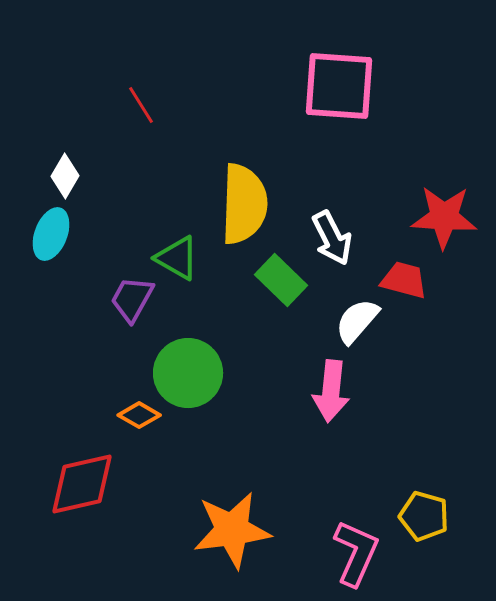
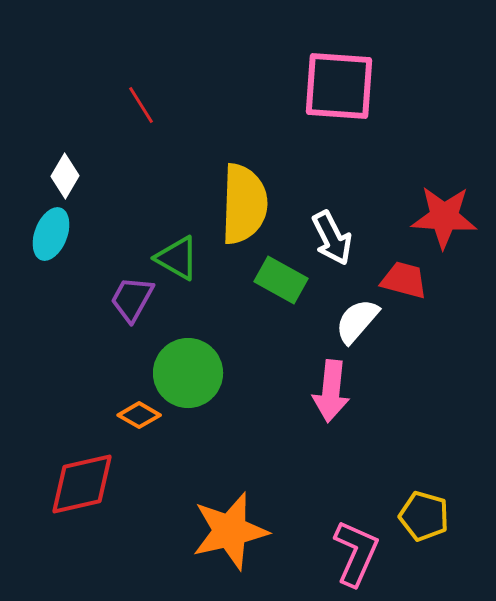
green rectangle: rotated 15 degrees counterclockwise
orange star: moved 2 px left, 1 px down; rotated 6 degrees counterclockwise
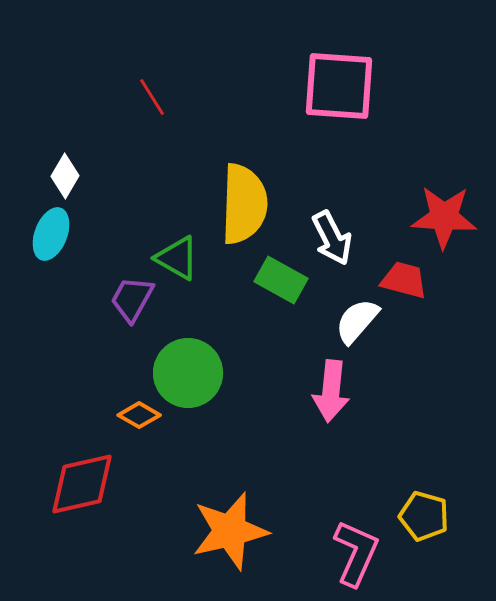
red line: moved 11 px right, 8 px up
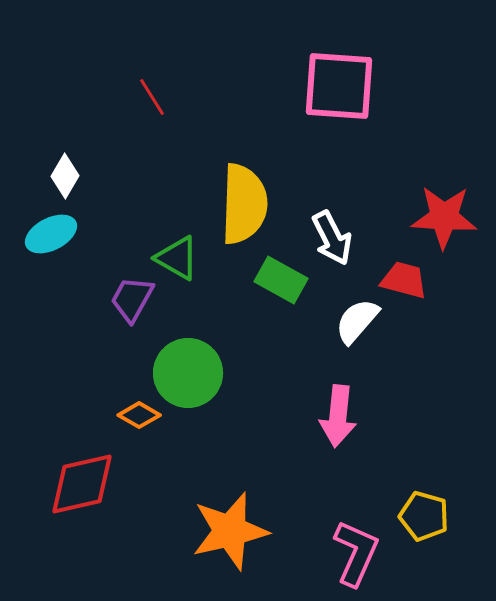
cyan ellipse: rotated 42 degrees clockwise
pink arrow: moved 7 px right, 25 px down
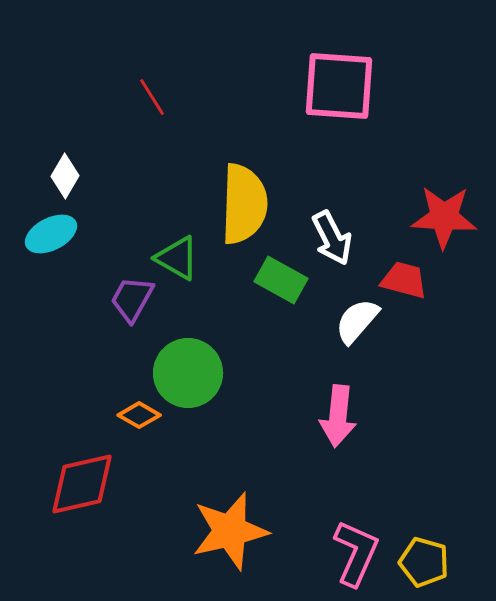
yellow pentagon: moved 46 px down
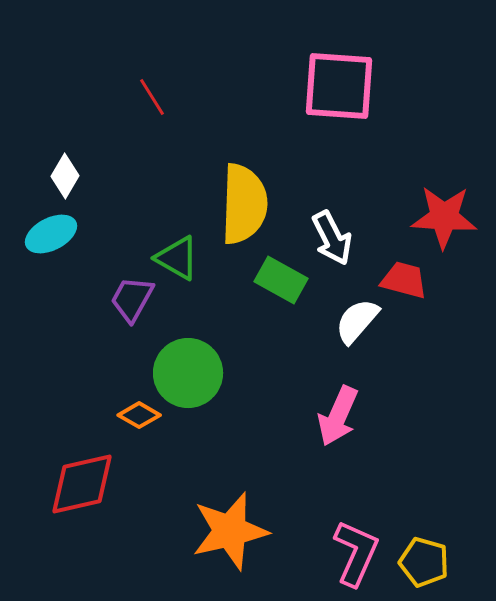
pink arrow: rotated 18 degrees clockwise
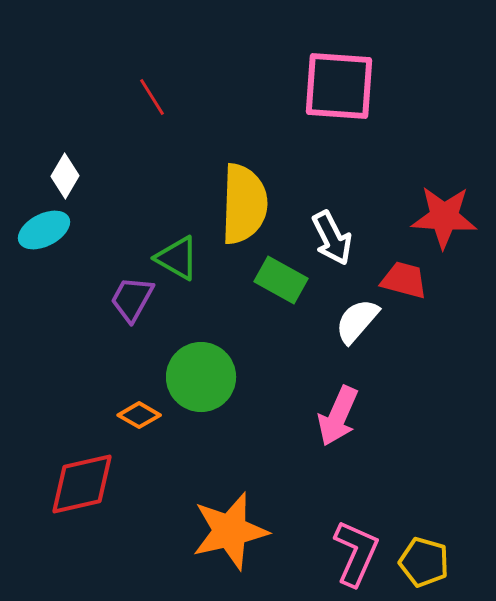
cyan ellipse: moved 7 px left, 4 px up
green circle: moved 13 px right, 4 px down
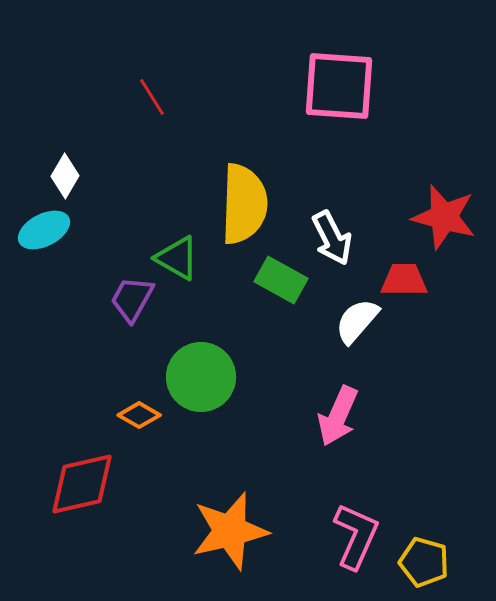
red star: rotated 12 degrees clockwise
red trapezoid: rotated 15 degrees counterclockwise
pink L-shape: moved 17 px up
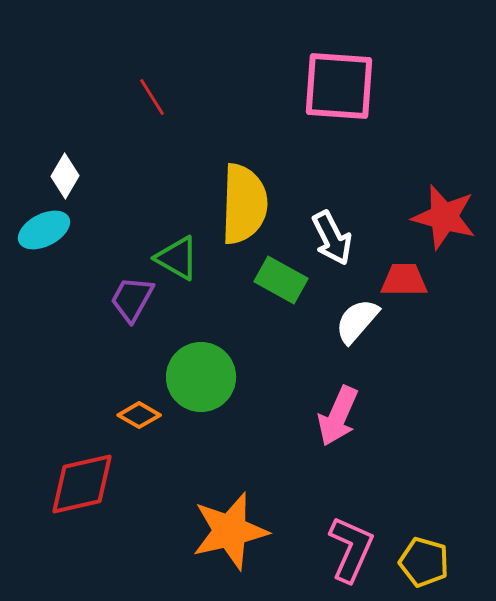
pink L-shape: moved 5 px left, 13 px down
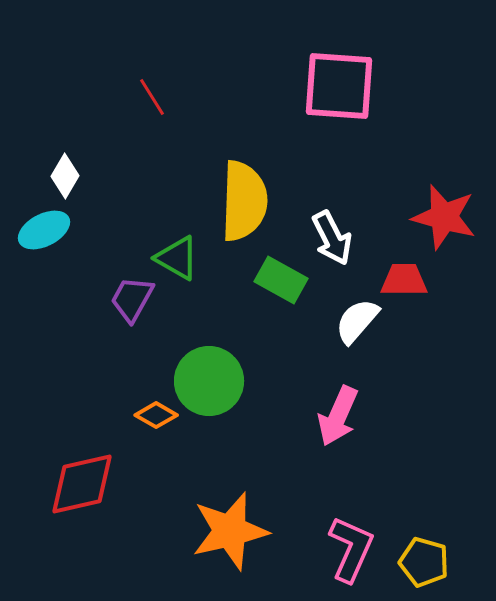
yellow semicircle: moved 3 px up
green circle: moved 8 px right, 4 px down
orange diamond: moved 17 px right
